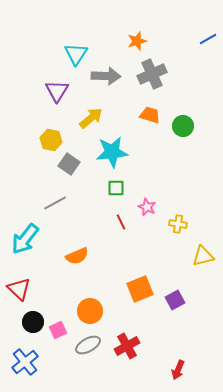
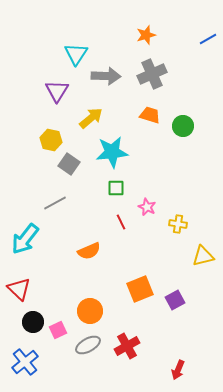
orange star: moved 9 px right, 6 px up
orange semicircle: moved 12 px right, 5 px up
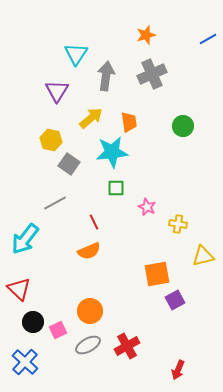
gray arrow: rotated 84 degrees counterclockwise
orange trapezoid: moved 21 px left, 7 px down; rotated 65 degrees clockwise
red line: moved 27 px left
orange square: moved 17 px right, 15 px up; rotated 12 degrees clockwise
blue cross: rotated 8 degrees counterclockwise
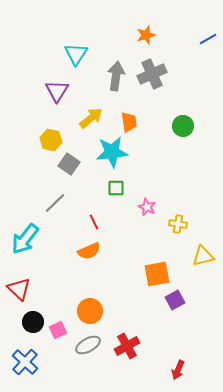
gray arrow: moved 10 px right
gray line: rotated 15 degrees counterclockwise
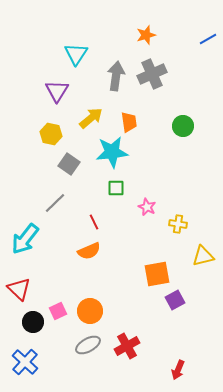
yellow hexagon: moved 6 px up
pink square: moved 19 px up
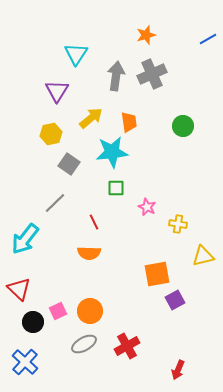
yellow hexagon: rotated 25 degrees counterclockwise
orange semicircle: moved 2 px down; rotated 25 degrees clockwise
gray ellipse: moved 4 px left, 1 px up
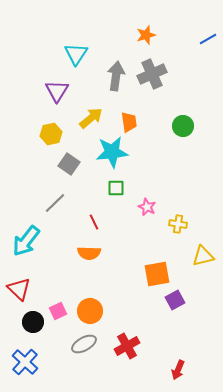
cyan arrow: moved 1 px right, 2 px down
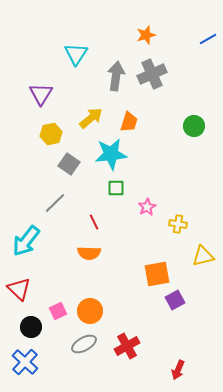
purple triangle: moved 16 px left, 3 px down
orange trapezoid: rotated 25 degrees clockwise
green circle: moved 11 px right
cyan star: moved 1 px left, 2 px down
pink star: rotated 18 degrees clockwise
black circle: moved 2 px left, 5 px down
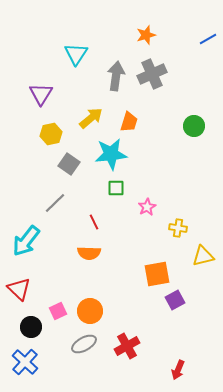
yellow cross: moved 4 px down
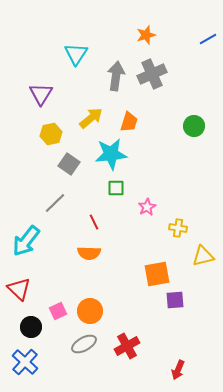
purple square: rotated 24 degrees clockwise
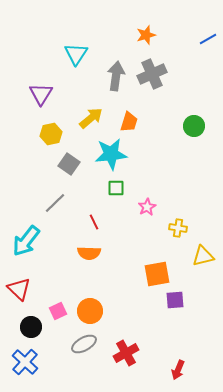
red cross: moved 1 px left, 7 px down
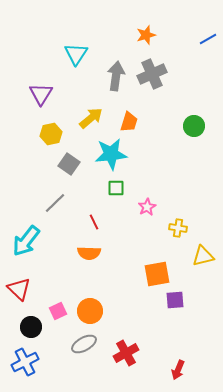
blue cross: rotated 20 degrees clockwise
